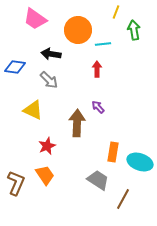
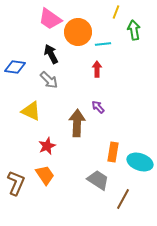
pink trapezoid: moved 15 px right
orange circle: moved 2 px down
black arrow: rotated 54 degrees clockwise
yellow triangle: moved 2 px left, 1 px down
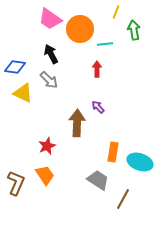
orange circle: moved 2 px right, 3 px up
cyan line: moved 2 px right
yellow triangle: moved 8 px left, 18 px up
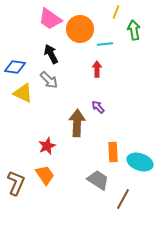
orange rectangle: rotated 12 degrees counterclockwise
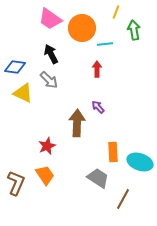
orange circle: moved 2 px right, 1 px up
gray trapezoid: moved 2 px up
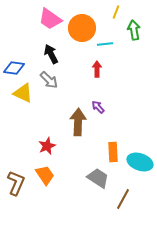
blue diamond: moved 1 px left, 1 px down
brown arrow: moved 1 px right, 1 px up
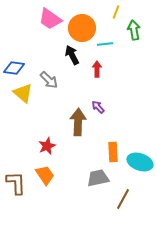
black arrow: moved 21 px right, 1 px down
yellow triangle: rotated 15 degrees clockwise
gray trapezoid: rotated 45 degrees counterclockwise
brown L-shape: rotated 25 degrees counterclockwise
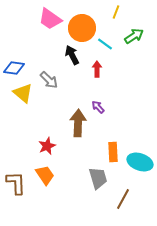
green arrow: moved 6 px down; rotated 66 degrees clockwise
cyan line: rotated 42 degrees clockwise
brown arrow: moved 1 px down
gray trapezoid: rotated 85 degrees clockwise
